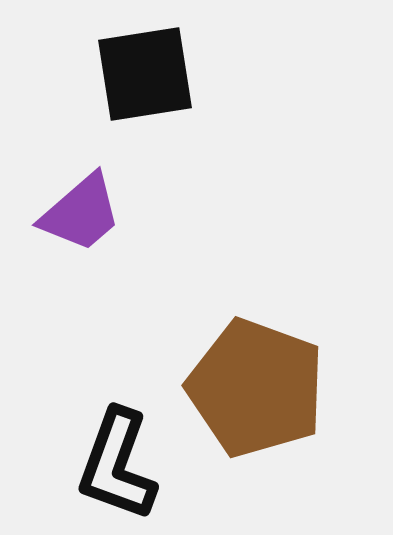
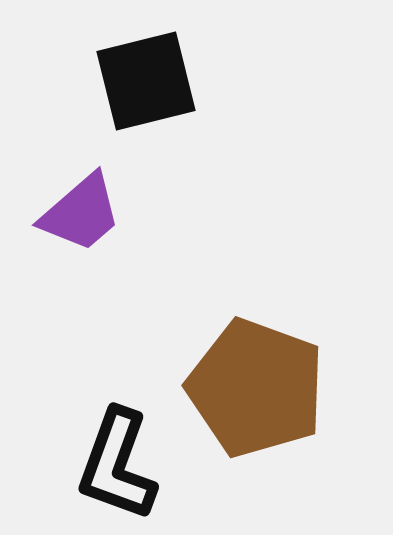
black square: moved 1 px right, 7 px down; rotated 5 degrees counterclockwise
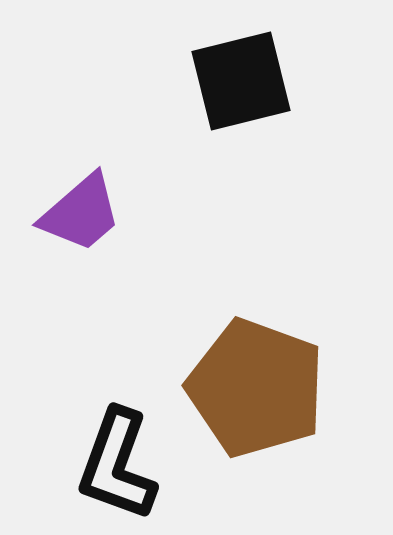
black square: moved 95 px right
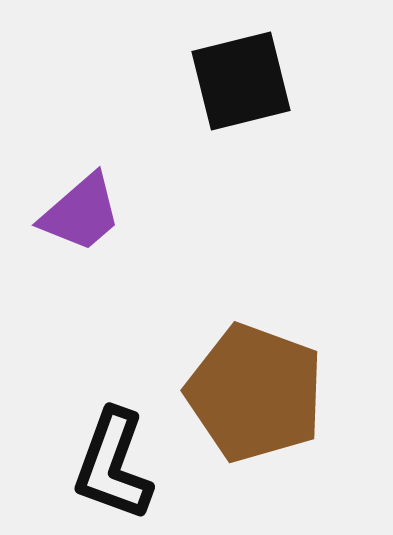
brown pentagon: moved 1 px left, 5 px down
black L-shape: moved 4 px left
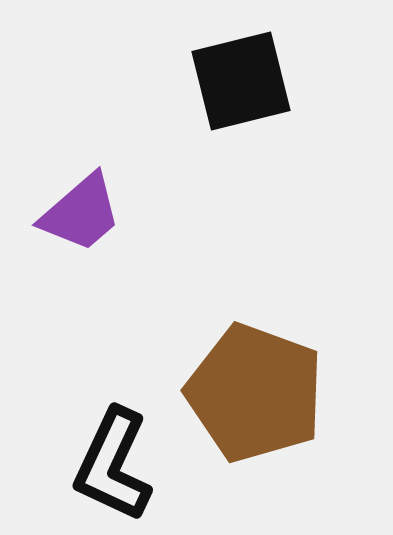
black L-shape: rotated 5 degrees clockwise
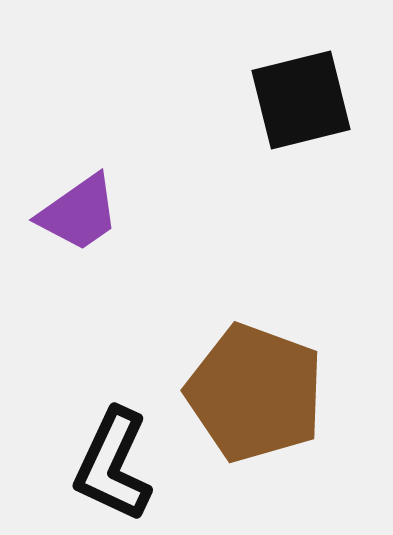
black square: moved 60 px right, 19 px down
purple trapezoid: moved 2 px left; rotated 6 degrees clockwise
